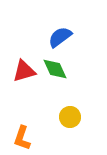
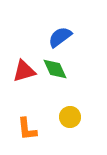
orange L-shape: moved 5 px right, 9 px up; rotated 25 degrees counterclockwise
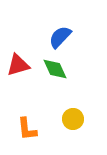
blue semicircle: rotated 10 degrees counterclockwise
red triangle: moved 6 px left, 6 px up
yellow circle: moved 3 px right, 2 px down
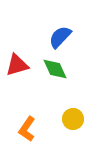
red triangle: moved 1 px left
orange L-shape: rotated 40 degrees clockwise
